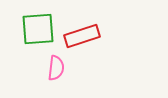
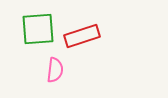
pink semicircle: moved 1 px left, 2 px down
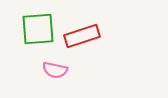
pink semicircle: rotated 95 degrees clockwise
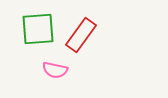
red rectangle: moved 1 px left, 1 px up; rotated 36 degrees counterclockwise
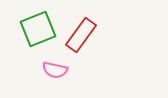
green square: rotated 18 degrees counterclockwise
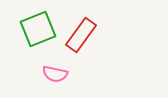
pink semicircle: moved 4 px down
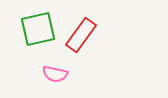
green square: rotated 9 degrees clockwise
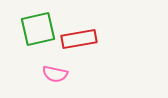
red rectangle: moved 2 px left, 4 px down; rotated 44 degrees clockwise
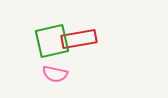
green square: moved 14 px right, 12 px down
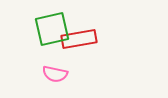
green square: moved 12 px up
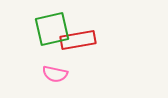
red rectangle: moved 1 px left, 1 px down
